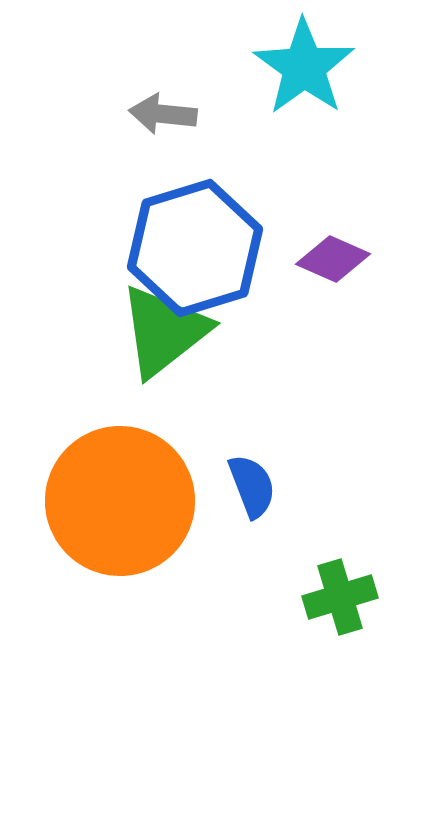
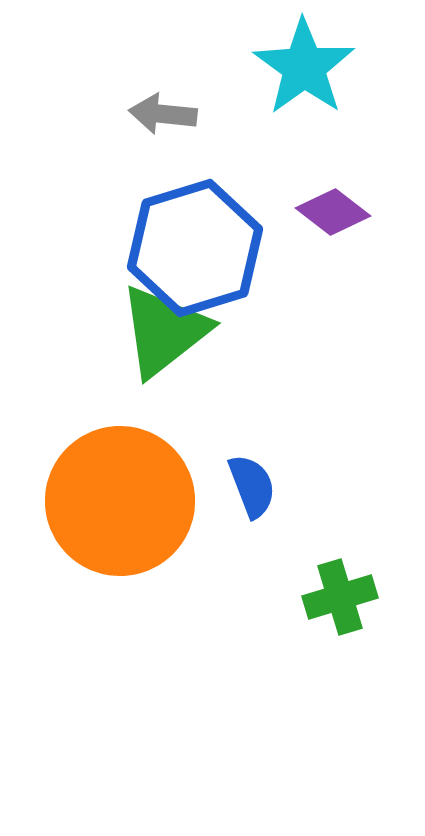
purple diamond: moved 47 px up; rotated 14 degrees clockwise
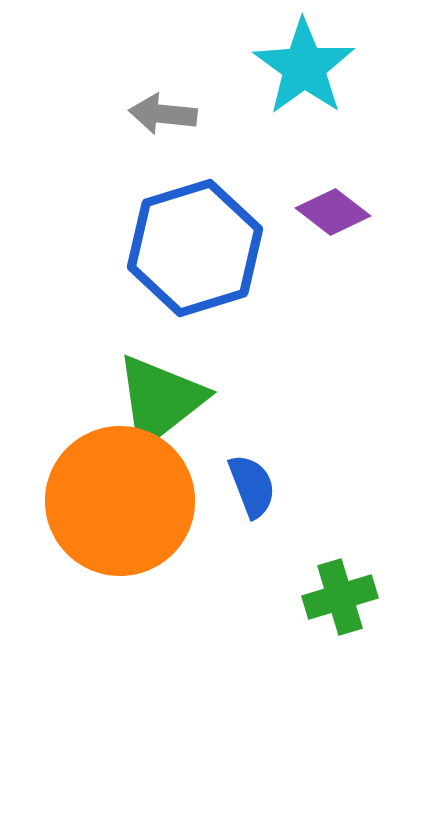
green triangle: moved 4 px left, 69 px down
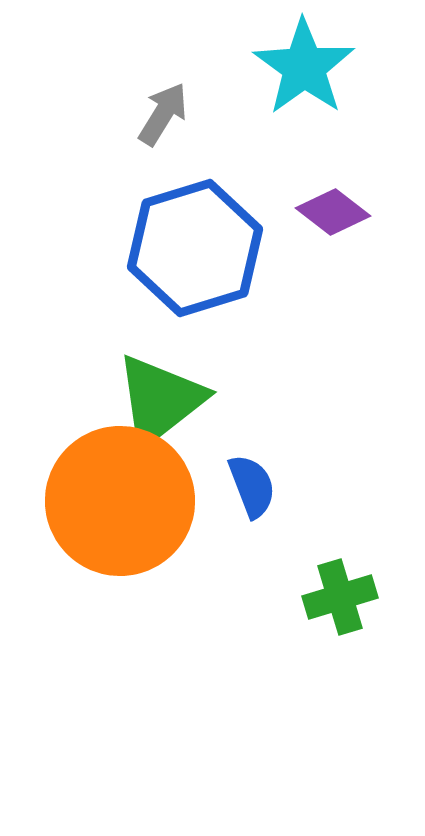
gray arrow: rotated 116 degrees clockwise
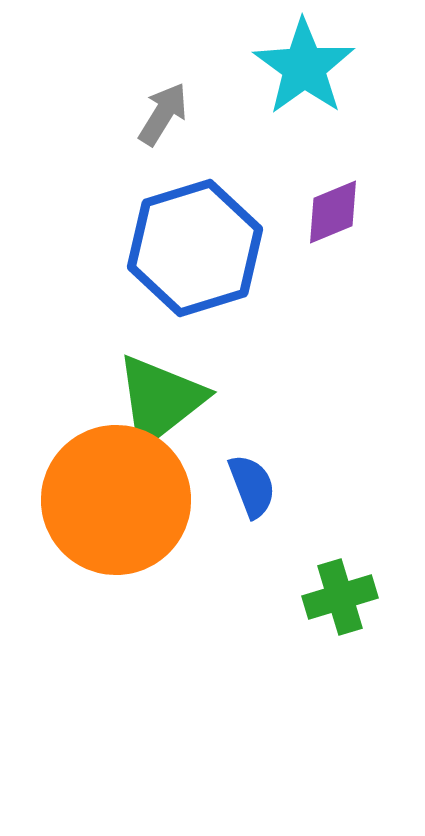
purple diamond: rotated 60 degrees counterclockwise
orange circle: moved 4 px left, 1 px up
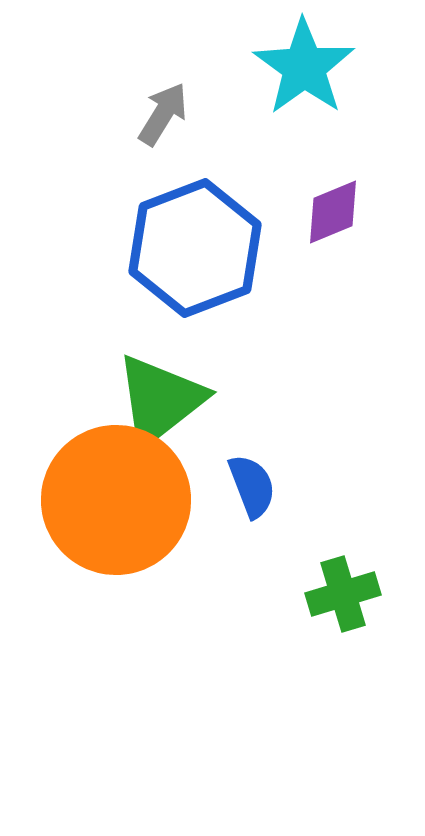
blue hexagon: rotated 4 degrees counterclockwise
green cross: moved 3 px right, 3 px up
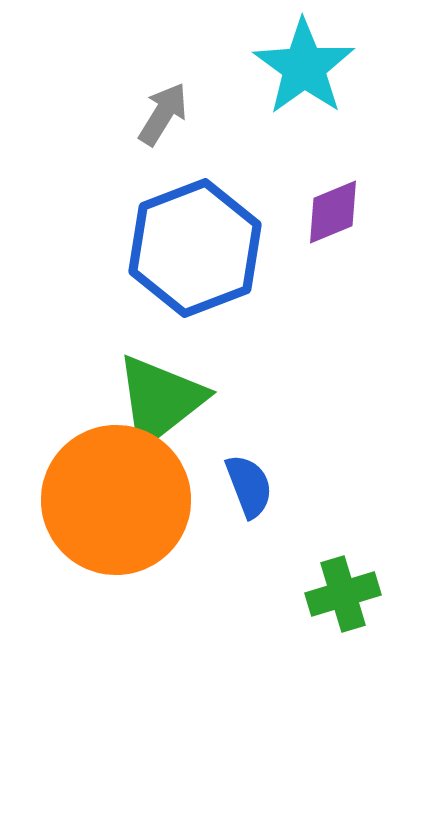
blue semicircle: moved 3 px left
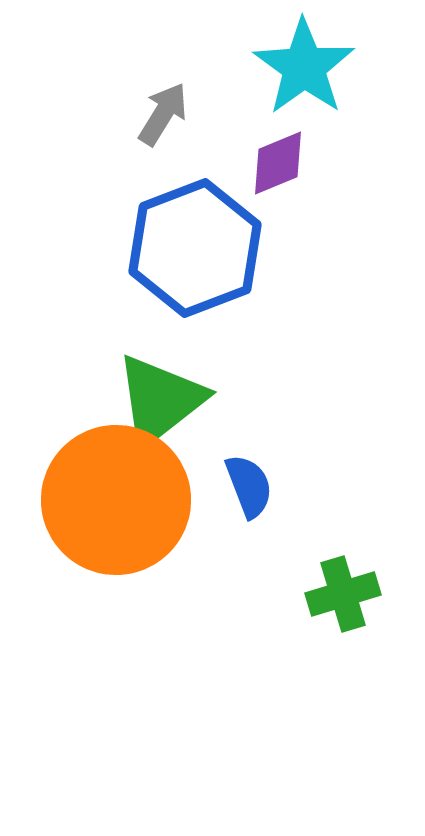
purple diamond: moved 55 px left, 49 px up
